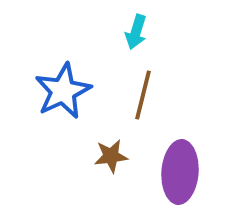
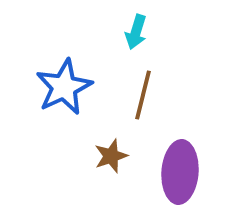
blue star: moved 1 px right, 4 px up
brown star: rotated 12 degrees counterclockwise
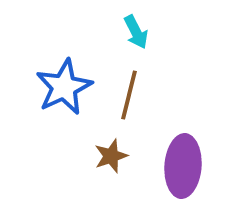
cyan arrow: rotated 44 degrees counterclockwise
brown line: moved 14 px left
purple ellipse: moved 3 px right, 6 px up
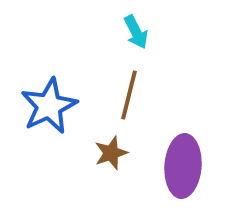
blue star: moved 15 px left, 19 px down
brown star: moved 3 px up
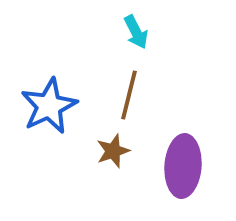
brown star: moved 2 px right, 2 px up
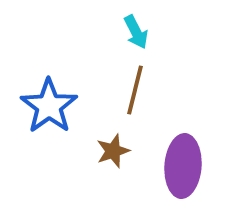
brown line: moved 6 px right, 5 px up
blue star: rotated 10 degrees counterclockwise
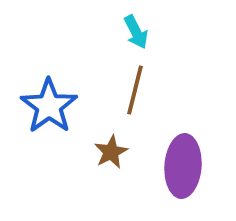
brown star: moved 2 px left, 1 px down; rotated 8 degrees counterclockwise
